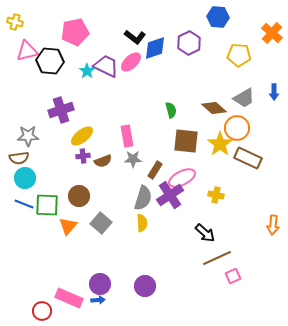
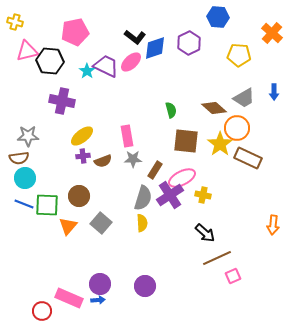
purple cross at (61, 110): moved 1 px right, 9 px up; rotated 30 degrees clockwise
yellow cross at (216, 195): moved 13 px left
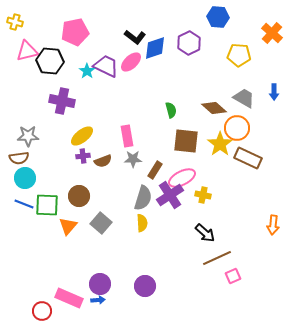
gray trapezoid at (244, 98): rotated 120 degrees counterclockwise
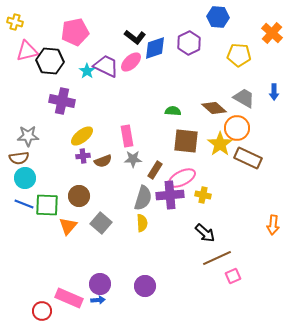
green semicircle at (171, 110): moved 2 px right, 1 px down; rotated 70 degrees counterclockwise
purple cross at (170, 195): rotated 28 degrees clockwise
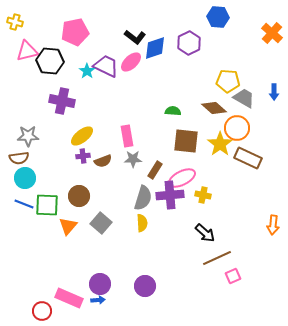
yellow pentagon at (239, 55): moved 11 px left, 26 px down
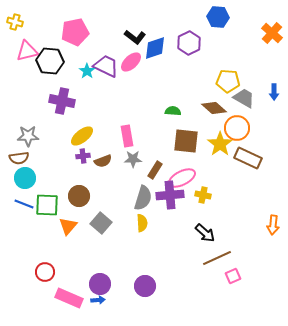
red circle at (42, 311): moved 3 px right, 39 px up
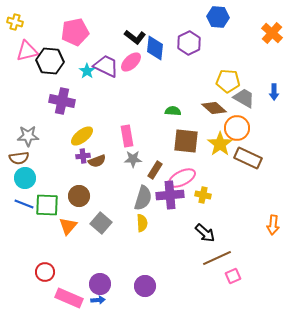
blue diamond at (155, 48): rotated 65 degrees counterclockwise
brown semicircle at (103, 161): moved 6 px left
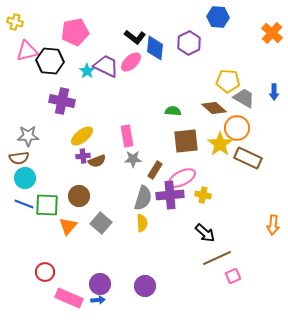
brown square at (186, 141): rotated 12 degrees counterclockwise
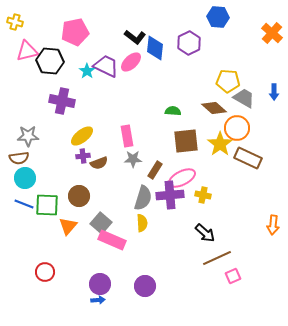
brown semicircle at (97, 161): moved 2 px right, 2 px down
pink rectangle at (69, 298): moved 43 px right, 58 px up
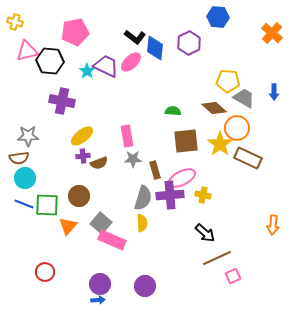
brown rectangle at (155, 170): rotated 48 degrees counterclockwise
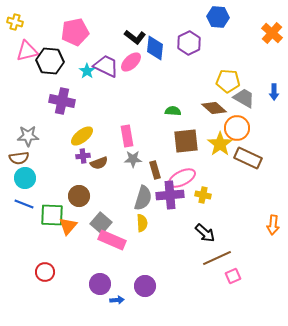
green square at (47, 205): moved 5 px right, 10 px down
blue arrow at (98, 300): moved 19 px right
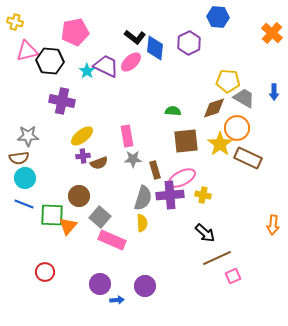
brown diamond at (214, 108): rotated 60 degrees counterclockwise
gray square at (101, 223): moved 1 px left, 6 px up
